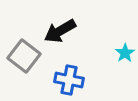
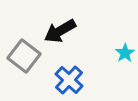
blue cross: rotated 32 degrees clockwise
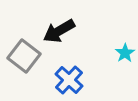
black arrow: moved 1 px left
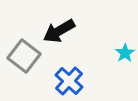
blue cross: moved 1 px down
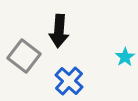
black arrow: rotated 56 degrees counterclockwise
cyan star: moved 4 px down
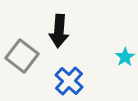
gray square: moved 2 px left
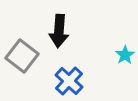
cyan star: moved 2 px up
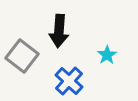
cyan star: moved 18 px left
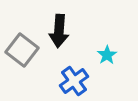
gray square: moved 6 px up
blue cross: moved 5 px right; rotated 12 degrees clockwise
